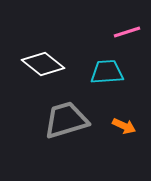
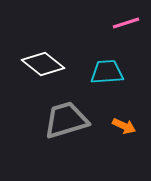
pink line: moved 1 px left, 9 px up
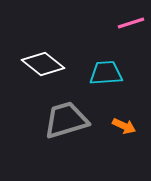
pink line: moved 5 px right
cyan trapezoid: moved 1 px left, 1 px down
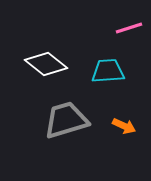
pink line: moved 2 px left, 5 px down
white diamond: moved 3 px right
cyan trapezoid: moved 2 px right, 2 px up
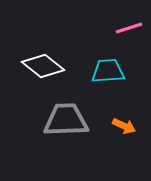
white diamond: moved 3 px left, 2 px down
gray trapezoid: rotated 15 degrees clockwise
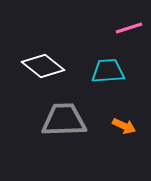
gray trapezoid: moved 2 px left
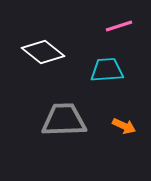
pink line: moved 10 px left, 2 px up
white diamond: moved 14 px up
cyan trapezoid: moved 1 px left, 1 px up
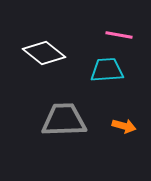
pink line: moved 9 px down; rotated 28 degrees clockwise
white diamond: moved 1 px right, 1 px down
orange arrow: rotated 10 degrees counterclockwise
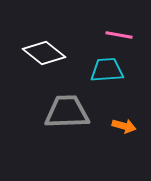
gray trapezoid: moved 3 px right, 8 px up
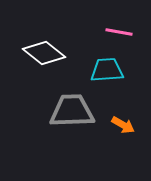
pink line: moved 3 px up
gray trapezoid: moved 5 px right, 1 px up
orange arrow: moved 1 px left, 1 px up; rotated 15 degrees clockwise
